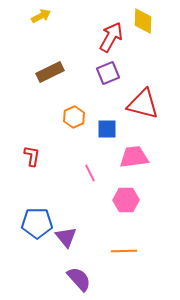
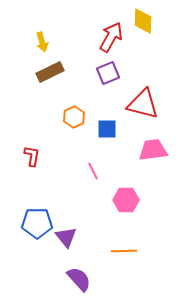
yellow arrow: moved 1 px right, 26 px down; rotated 102 degrees clockwise
pink trapezoid: moved 19 px right, 7 px up
pink line: moved 3 px right, 2 px up
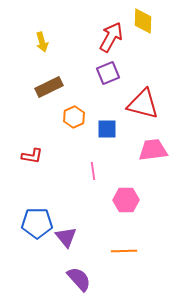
brown rectangle: moved 1 px left, 15 px down
red L-shape: rotated 90 degrees clockwise
pink line: rotated 18 degrees clockwise
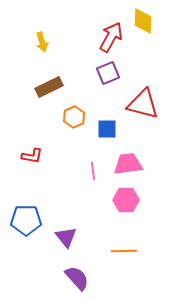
pink trapezoid: moved 25 px left, 14 px down
blue pentagon: moved 11 px left, 3 px up
purple semicircle: moved 2 px left, 1 px up
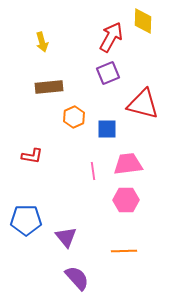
brown rectangle: rotated 20 degrees clockwise
